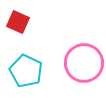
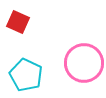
cyan pentagon: moved 4 px down
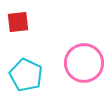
red square: rotated 30 degrees counterclockwise
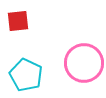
red square: moved 1 px up
